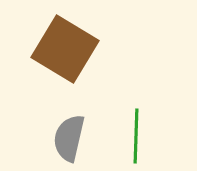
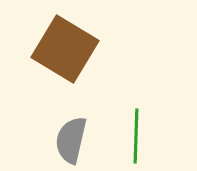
gray semicircle: moved 2 px right, 2 px down
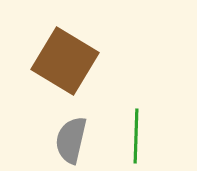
brown square: moved 12 px down
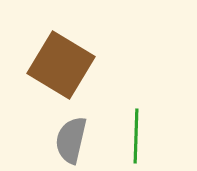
brown square: moved 4 px left, 4 px down
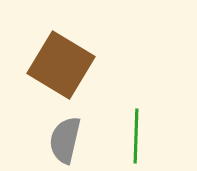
gray semicircle: moved 6 px left
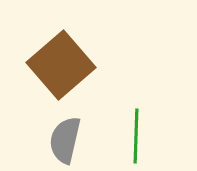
brown square: rotated 18 degrees clockwise
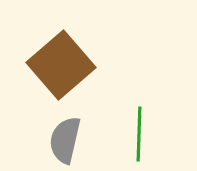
green line: moved 3 px right, 2 px up
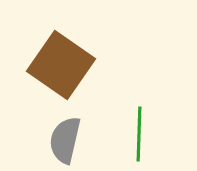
brown square: rotated 14 degrees counterclockwise
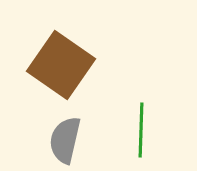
green line: moved 2 px right, 4 px up
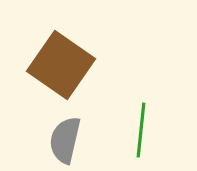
green line: rotated 4 degrees clockwise
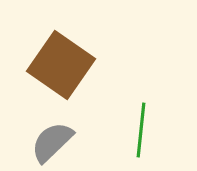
gray semicircle: moved 13 px left, 2 px down; rotated 33 degrees clockwise
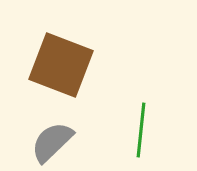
brown square: rotated 14 degrees counterclockwise
